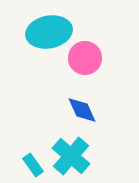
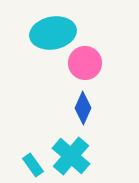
cyan ellipse: moved 4 px right, 1 px down
pink circle: moved 5 px down
blue diamond: moved 1 px right, 2 px up; rotated 48 degrees clockwise
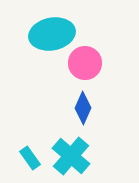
cyan ellipse: moved 1 px left, 1 px down
cyan rectangle: moved 3 px left, 7 px up
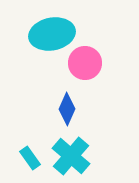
blue diamond: moved 16 px left, 1 px down
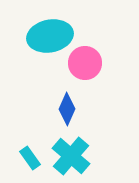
cyan ellipse: moved 2 px left, 2 px down
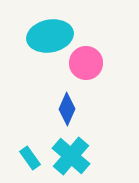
pink circle: moved 1 px right
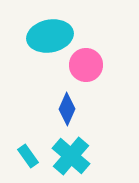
pink circle: moved 2 px down
cyan rectangle: moved 2 px left, 2 px up
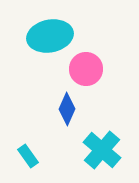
pink circle: moved 4 px down
cyan cross: moved 31 px right, 6 px up
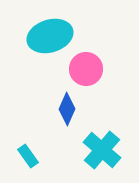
cyan ellipse: rotated 6 degrees counterclockwise
